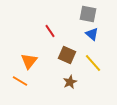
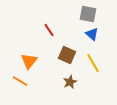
red line: moved 1 px left, 1 px up
yellow line: rotated 12 degrees clockwise
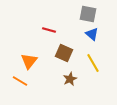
red line: rotated 40 degrees counterclockwise
brown square: moved 3 px left, 2 px up
brown star: moved 3 px up
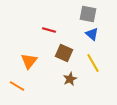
orange line: moved 3 px left, 5 px down
